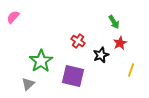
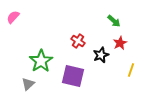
green arrow: moved 1 px up; rotated 16 degrees counterclockwise
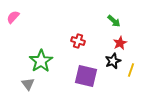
red cross: rotated 16 degrees counterclockwise
black star: moved 12 px right, 6 px down
purple square: moved 13 px right
gray triangle: rotated 24 degrees counterclockwise
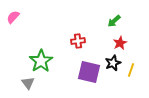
green arrow: rotated 96 degrees clockwise
red cross: rotated 24 degrees counterclockwise
black star: moved 2 px down
purple square: moved 3 px right, 4 px up
gray triangle: moved 1 px up
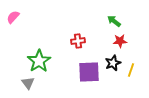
green arrow: rotated 80 degrees clockwise
red star: moved 2 px up; rotated 24 degrees clockwise
green star: moved 2 px left
purple square: rotated 15 degrees counterclockwise
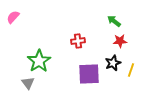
purple square: moved 2 px down
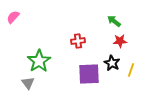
black star: moved 1 px left; rotated 21 degrees counterclockwise
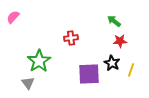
red cross: moved 7 px left, 3 px up
